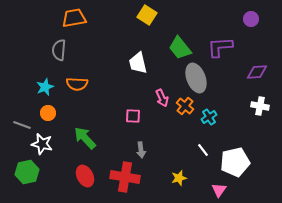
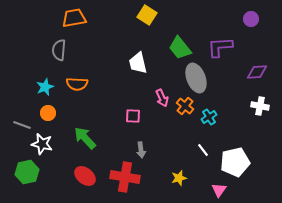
red ellipse: rotated 25 degrees counterclockwise
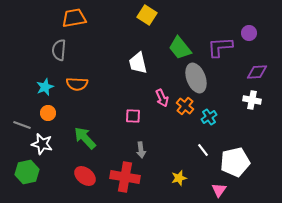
purple circle: moved 2 px left, 14 px down
white cross: moved 8 px left, 6 px up
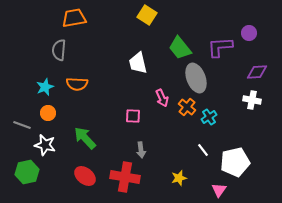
orange cross: moved 2 px right, 1 px down
white star: moved 3 px right, 1 px down
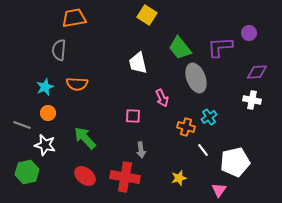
orange cross: moved 1 px left, 20 px down; rotated 24 degrees counterclockwise
